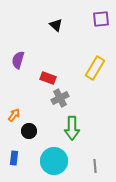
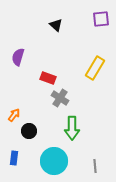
purple semicircle: moved 3 px up
gray cross: rotated 30 degrees counterclockwise
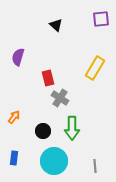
red rectangle: rotated 56 degrees clockwise
orange arrow: moved 2 px down
black circle: moved 14 px right
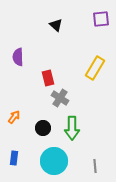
purple semicircle: rotated 18 degrees counterclockwise
black circle: moved 3 px up
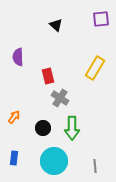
red rectangle: moved 2 px up
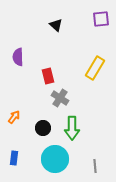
cyan circle: moved 1 px right, 2 px up
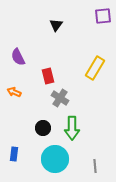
purple square: moved 2 px right, 3 px up
black triangle: rotated 24 degrees clockwise
purple semicircle: rotated 24 degrees counterclockwise
orange arrow: moved 25 px up; rotated 104 degrees counterclockwise
blue rectangle: moved 4 px up
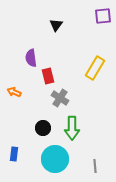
purple semicircle: moved 13 px right, 1 px down; rotated 18 degrees clockwise
